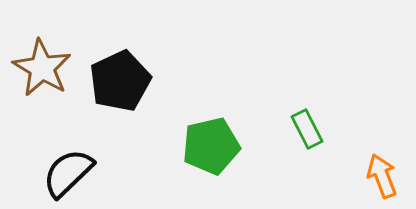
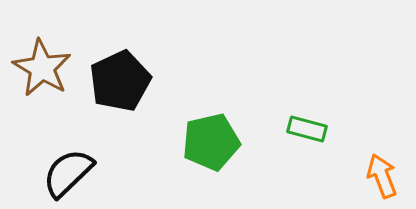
green rectangle: rotated 48 degrees counterclockwise
green pentagon: moved 4 px up
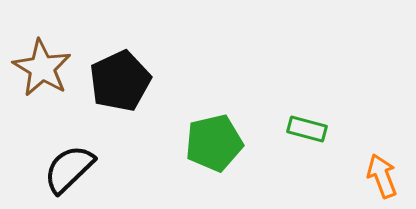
green pentagon: moved 3 px right, 1 px down
black semicircle: moved 1 px right, 4 px up
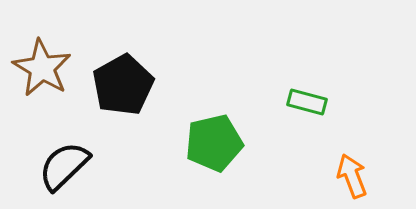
black pentagon: moved 3 px right, 4 px down; rotated 4 degrees counterclockwise
green rectangle: moved 27 px up
black semicircle: moved 5 px left, 3 px up
orange arrow: moved 30 px left
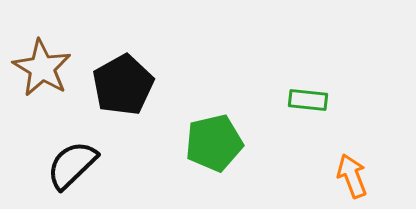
green rectangle: moved 1 px right, 2 px up; rotated 9 degrees counterclockwise
black semicircle: moved 8 px right, 1 px up
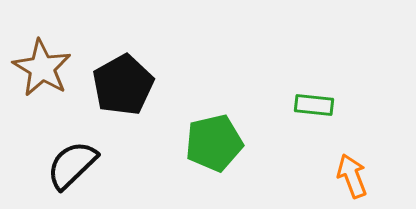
green rectangle: moved 6 px right, 5 px down
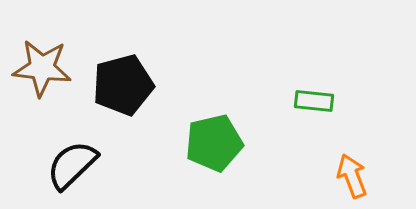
brown star: rotated 24 degrees counterclockwise
black pentagon: rotated 14 degrees clockwise
green rectangle: moved 4 px up
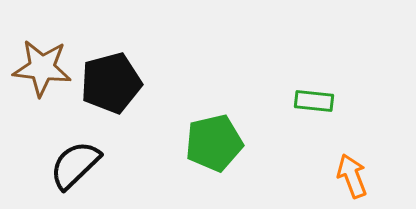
black pentagon: moved 12 px left, 2 px up
black semicircle: moved 3 px right
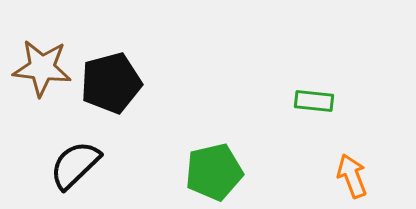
green pentagon: moved 29 px down
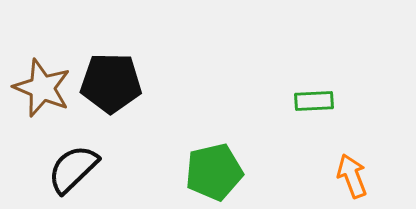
brown star: moved 20 px down; rotated 16 degrees clockwise
black pentagon: rotated 16 degrees clockwise
green rectangle: rotated 9 degrees counterclockwise
black semicircle: moved 2 px left, 4 px down
